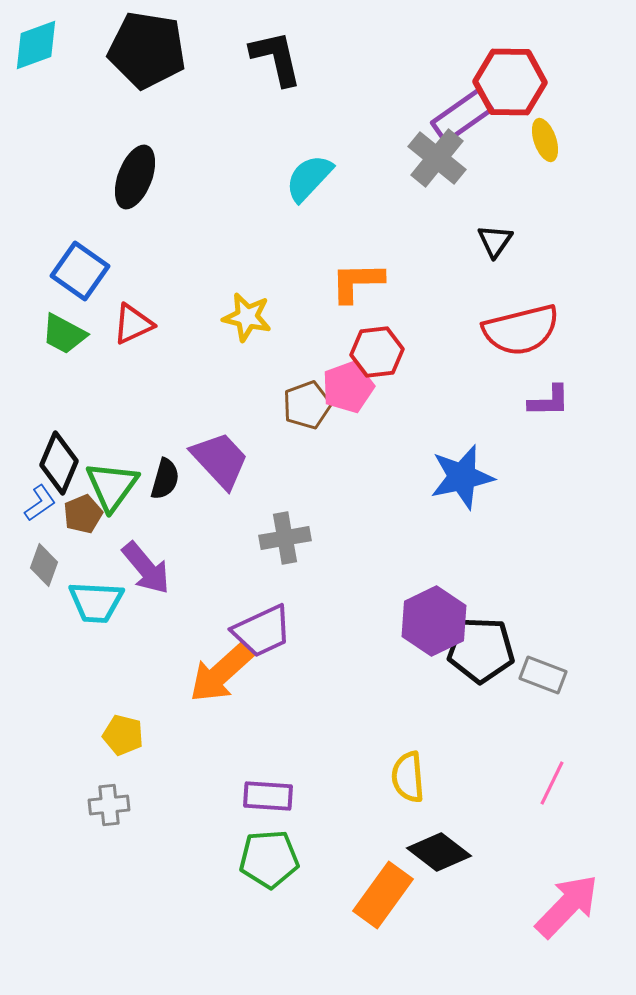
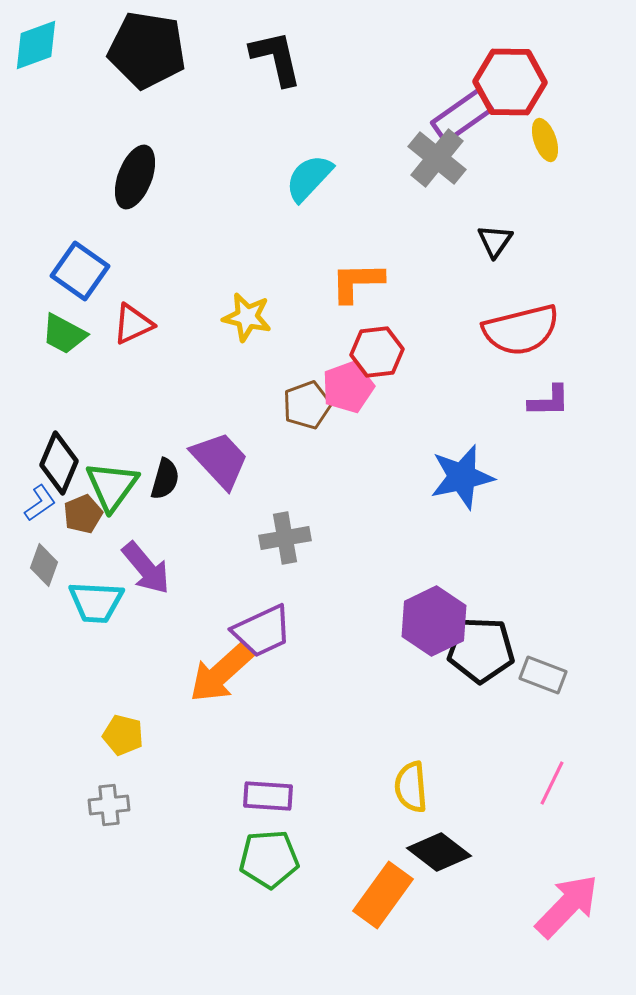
yellow semicircle at (408, 777): moved 3 px right, 10 px down
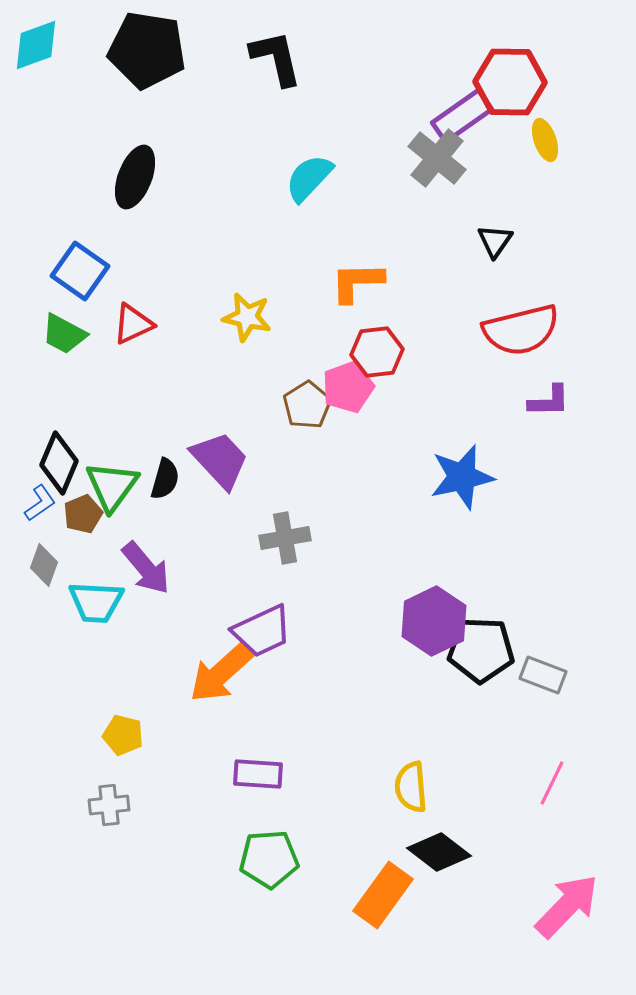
brown pentagon at (307, 405): rotated 12 degrees counterclockwise
purple rectangle at (268, 796): moved 10 px left, 22 px up
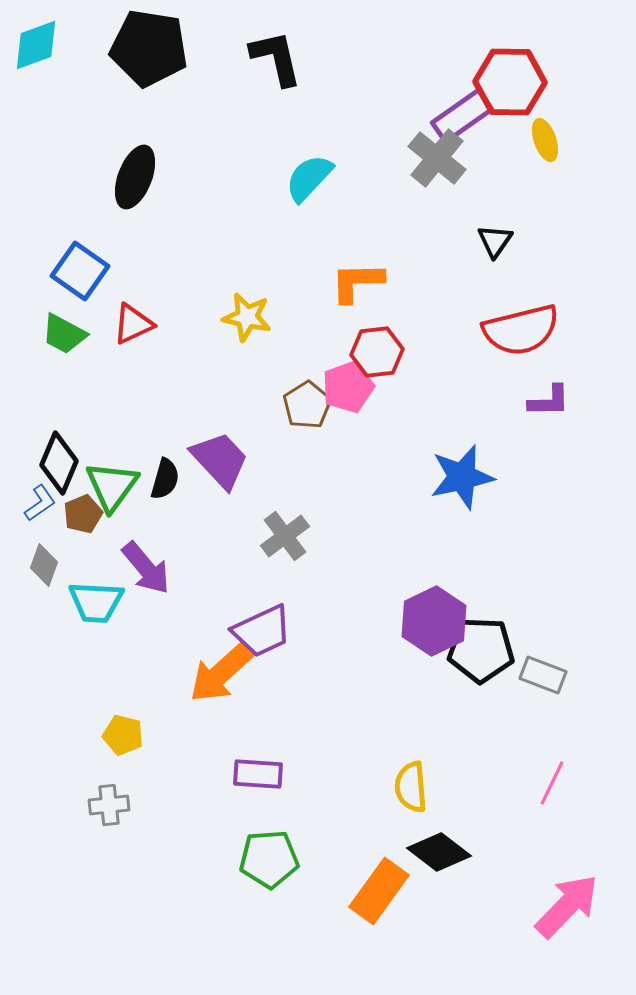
black pentagon at (147, 50): moved 2 px right, 2 px up
gray cross at (285, 538): moved 2 px up; rotated 27 degrees counterclockwise
orange rectangle at (383, 895): moved 4 px left, 4 px up
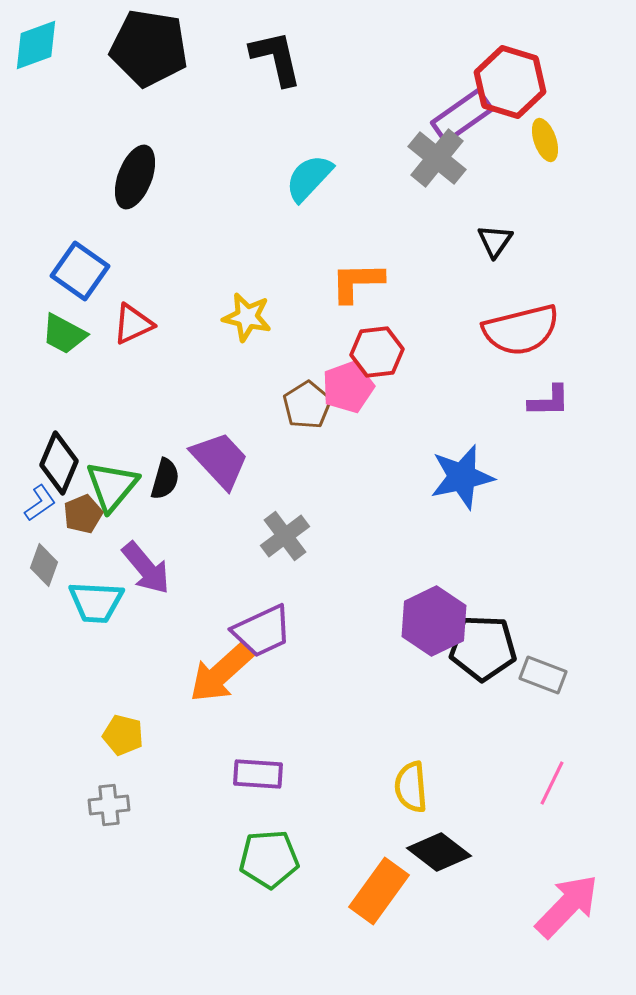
red hexagon at (510, 82): rotated 16 degrees clockwise
green triangle at (112, 486): rotated 4 degrees clockwise
black pentagon at (481, 650): moved 2 px right, 2 px up
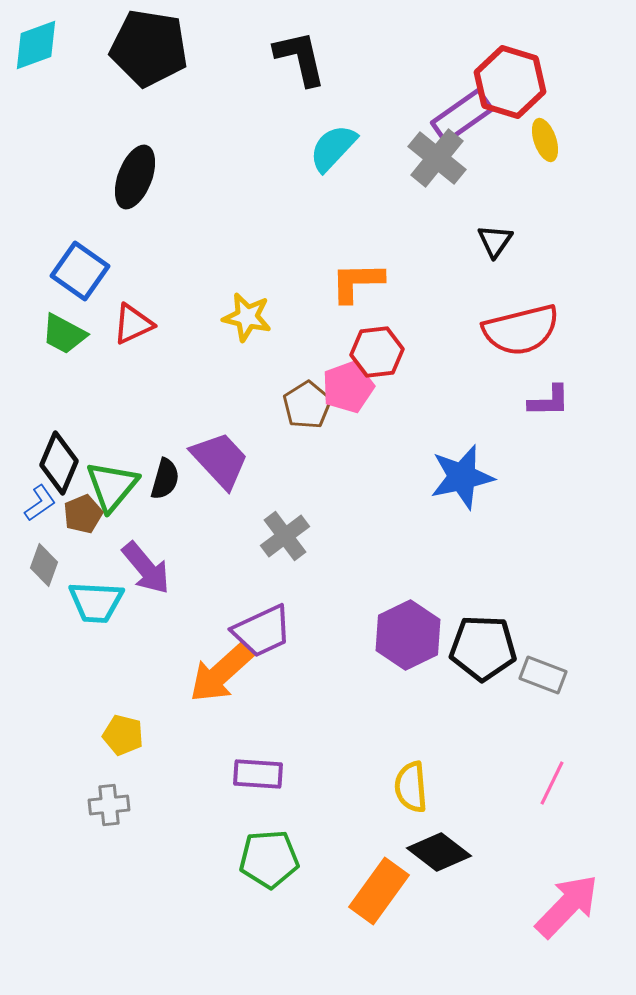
black L-shape at (276, 58): moved 24 px right
cyan semicircle at (309, 178): moved 24 px right, 30 px up
purple hexagon at (434, 621): moved 26 px left, 14 px down
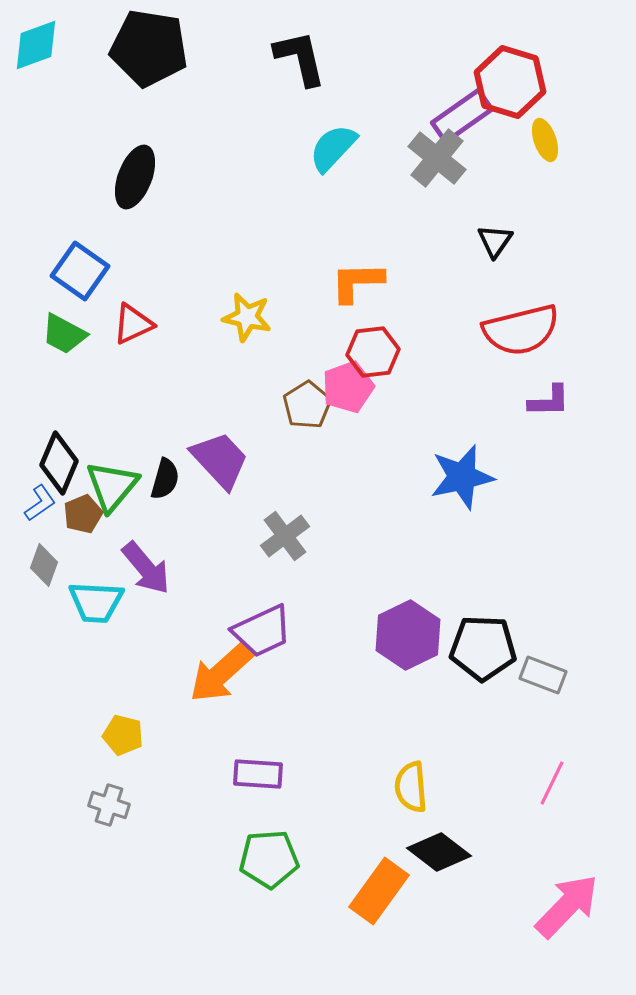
red hexagon at (377, 352): moved 4 px left
gray cross at (109, 805): rotated 24 degrees clockwise
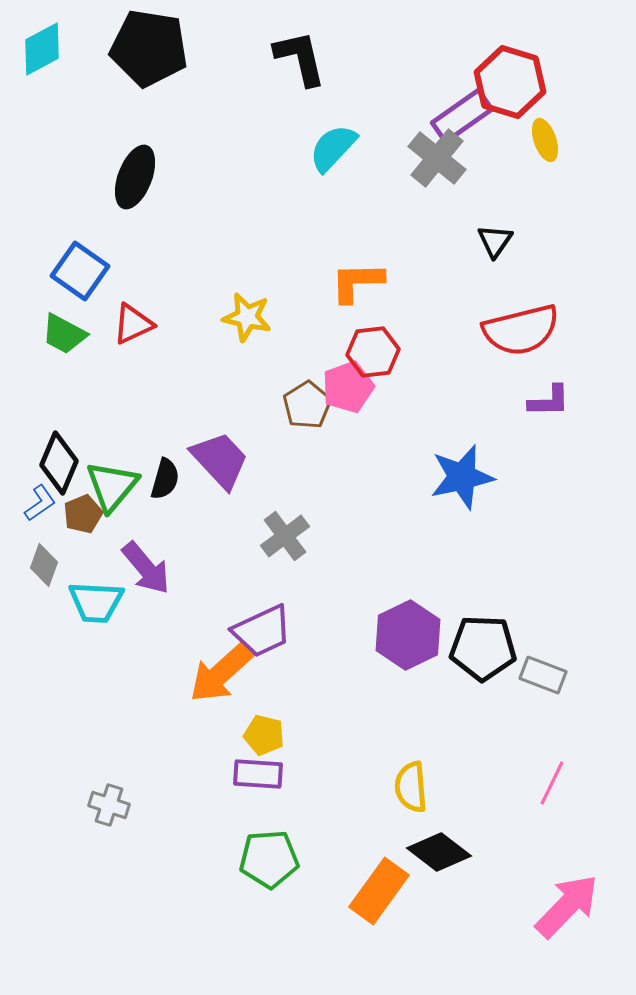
cyan diamond at (36, 45): moved 6 px right, 4 px down; rotated 8 degrees counterclockwise
yellow pentagon at (123, 735): moved 141 px right
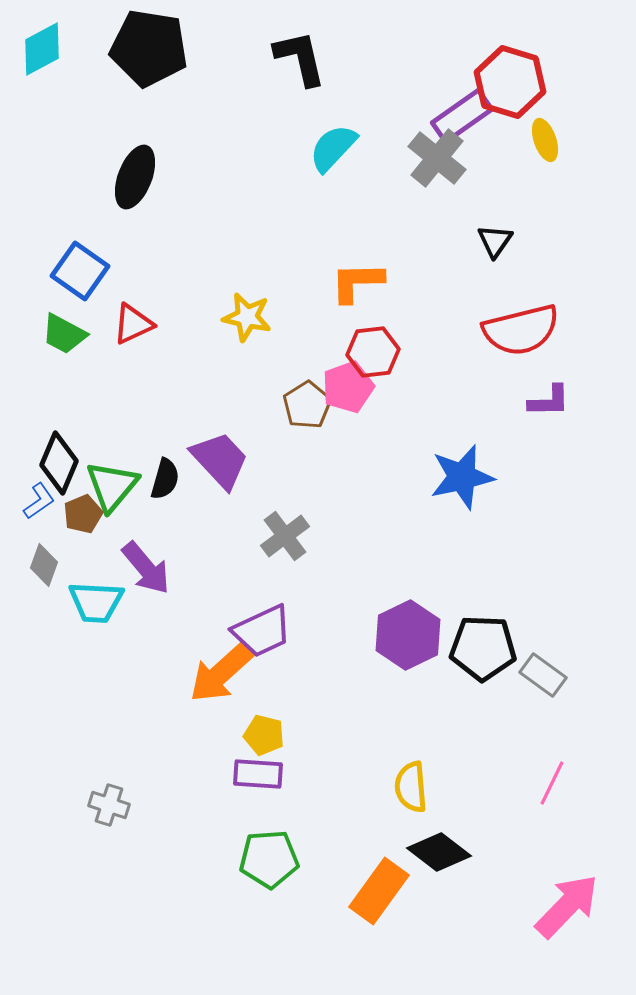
blue L-shape at (40, 503): moved 1 px left, 2 px up
gray rectangle at (543, 675): rotated 15 degrees clockwise
